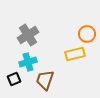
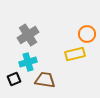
brown trapezoid: rotated 80 degrees clockwise
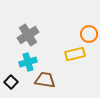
orange circle: moved 2 px right
black square: moved 3 px left, 3 px down; rotated 24 degrees counterclockwise
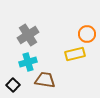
orange circle: moved 2 px left
black square: moved 2 px right, 3 px down
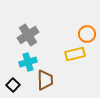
brown trapezoid: rotated 80 degrees clockwise
